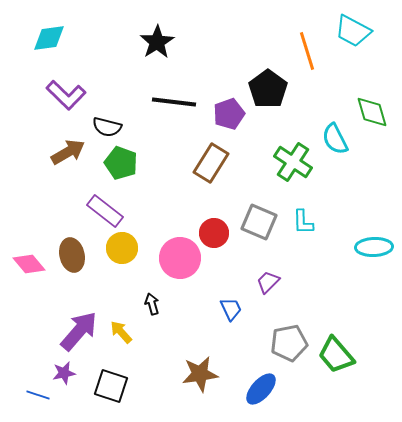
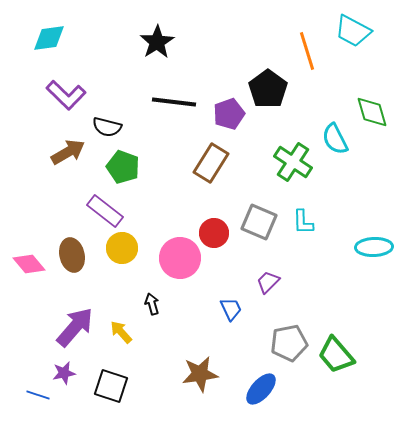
green pentagon: moved 2 px right, 4 px down
purple arrow: moved 4 px left, 4 px up
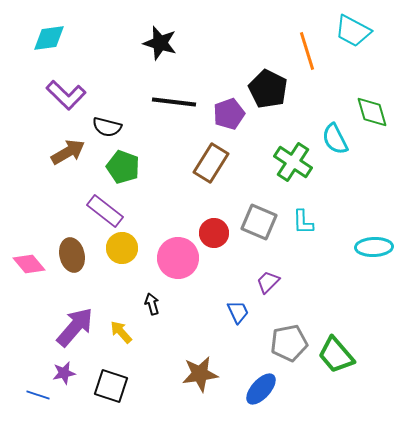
black star: moved 3 px right, 1 px down; rotated 24 degrees counterclockwise
black pentagon: rotated 9 degrees counterclockwise
pink circle: moved 2 px left
blue trapezoid: moved 7 px right, 3 px down
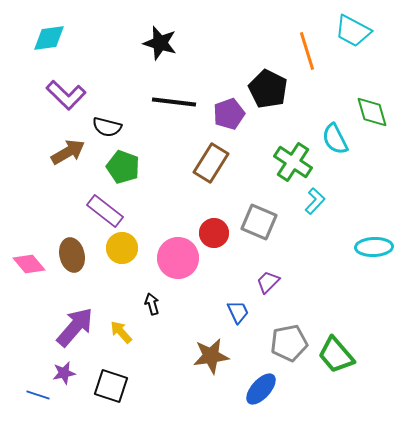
cyan L-shape: moved 12 px right, 21 px up; rotated 136 degrees counterclockwise
brown star: moved 11 px right, 18 px up
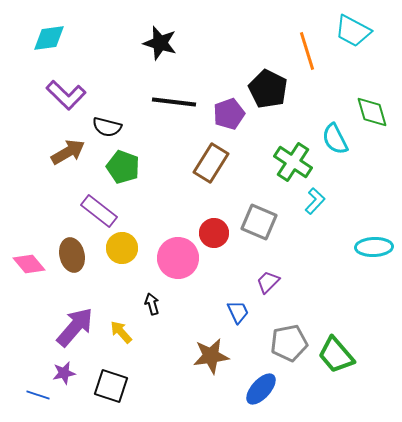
purple rectangle: moved 6 px left
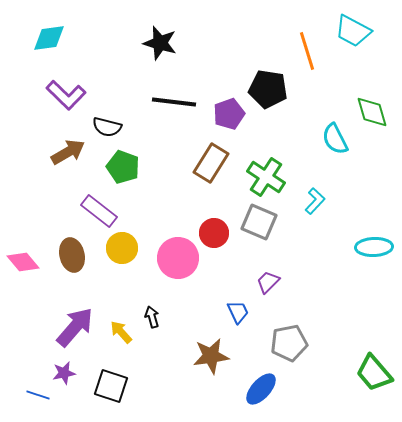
black pentagon: rotated 18 degrees counterclockwise
green cross: moved 27 px left, 15 px down
pink diamond: moved 6 px left, 2 px up
black arrow: moved 13 px down
green trapezoid: moved 38 px right, 18 px down
